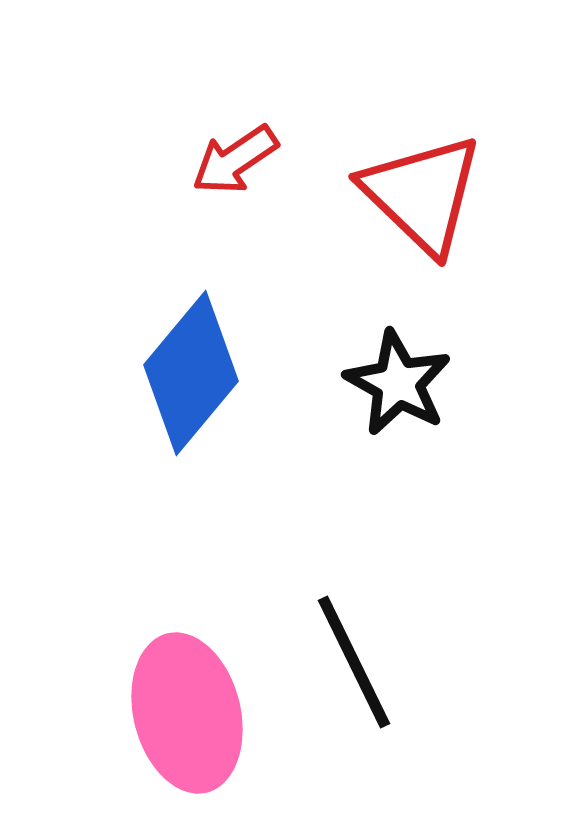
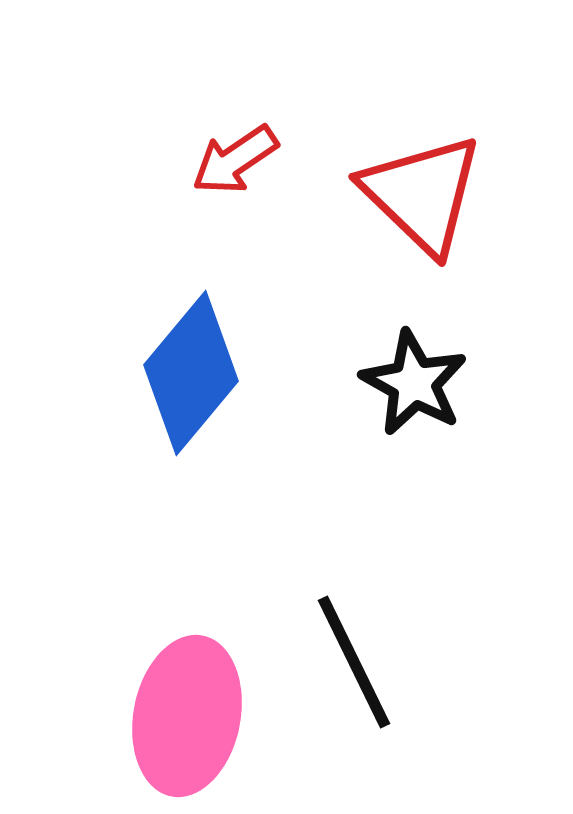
black star: moved 16 px right
pink ellipse: moved 3 px down; rotated 25 degrees clockwise
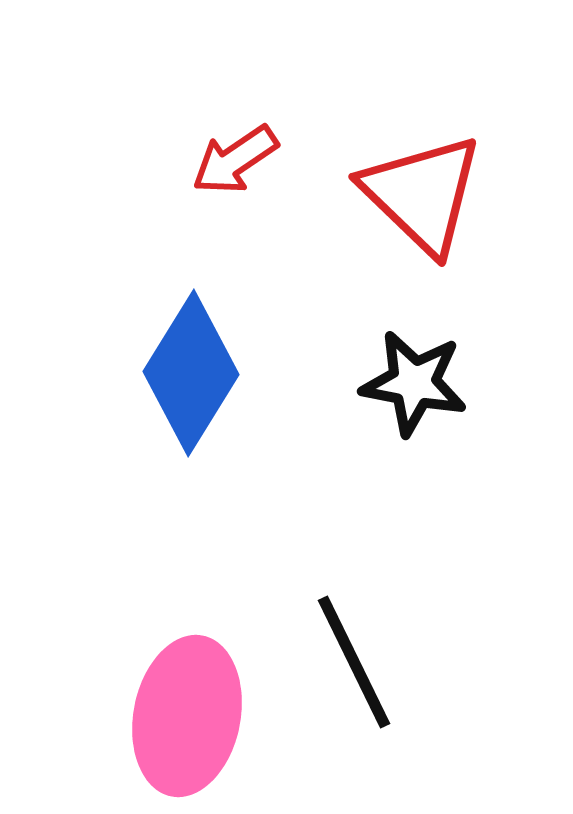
blue diamond: rotated 8 degrees counterclockwise
black star: rotated 18 degrees counterclockwise
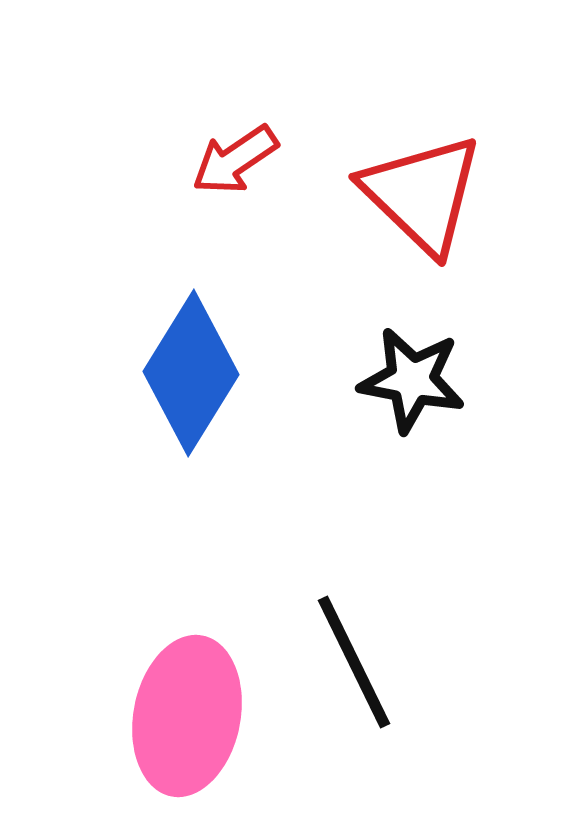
black star: moved 2 px left, 3 px up
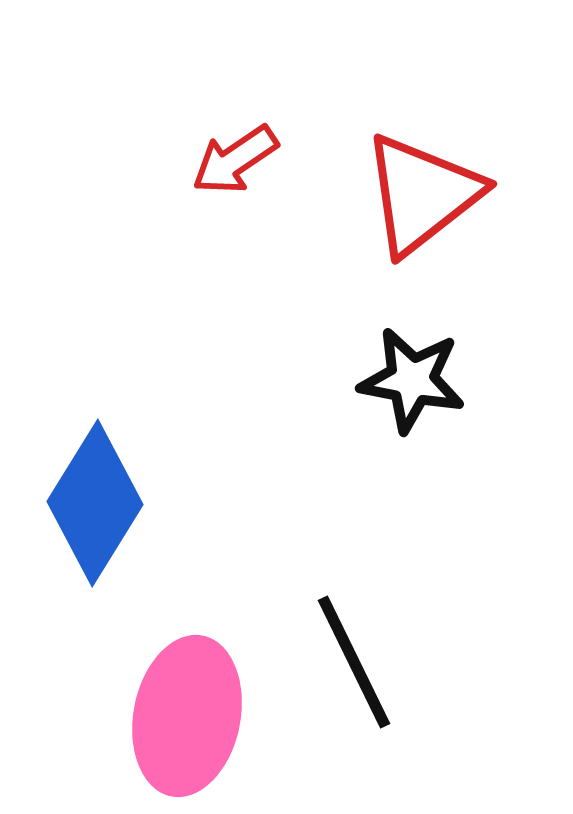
red triangle: rotated 38 degrees clockwise
blue diamond: moved 96 px left, 130 px down
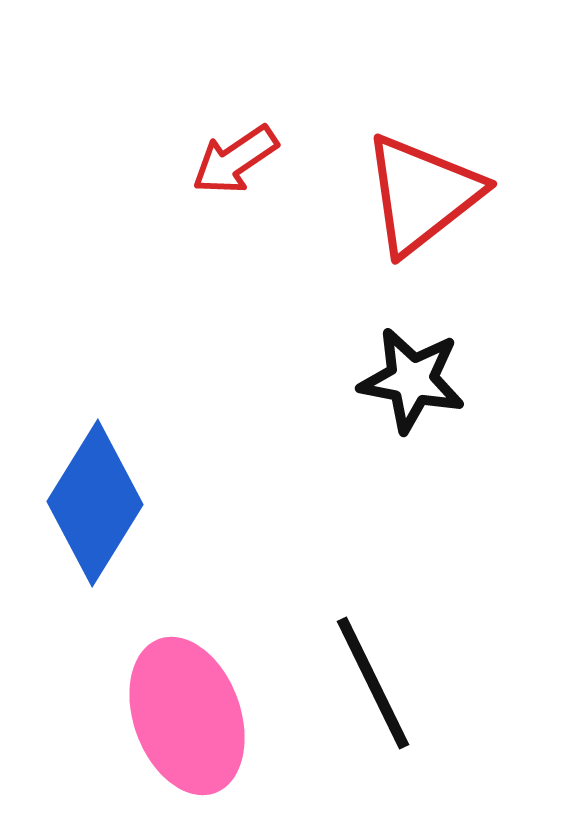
black line: moved 19 px right, 21 px down
pink ellipse: rotated 31 degrees counterclockwise
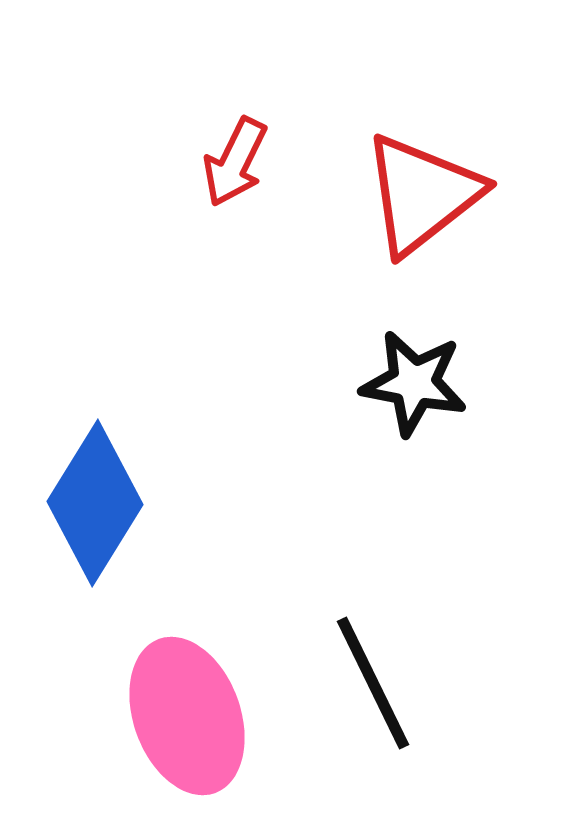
red arrow: moved 2 px down; rotated 30 degrees counterclockwise
black star: moved 2 px right, 3 px down
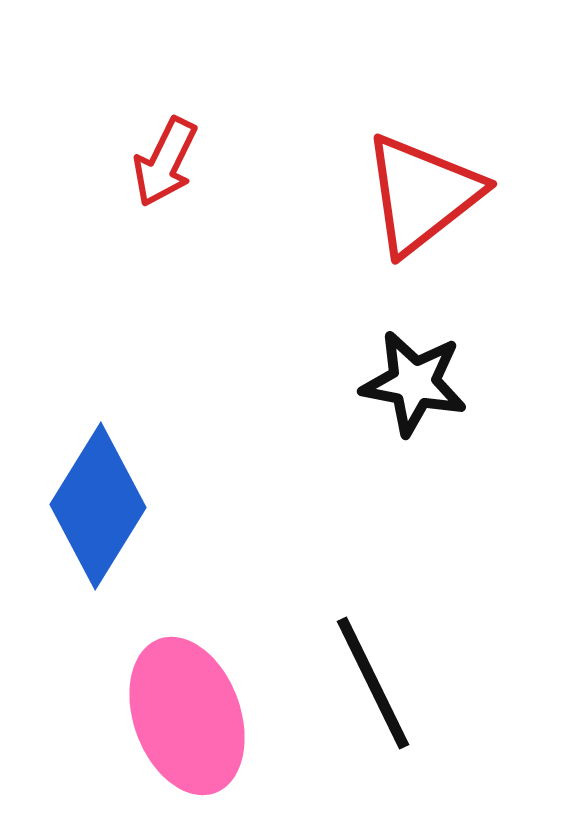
red arrow: moved 70 px left
blue diamond: moved 3 px right, 3 px down
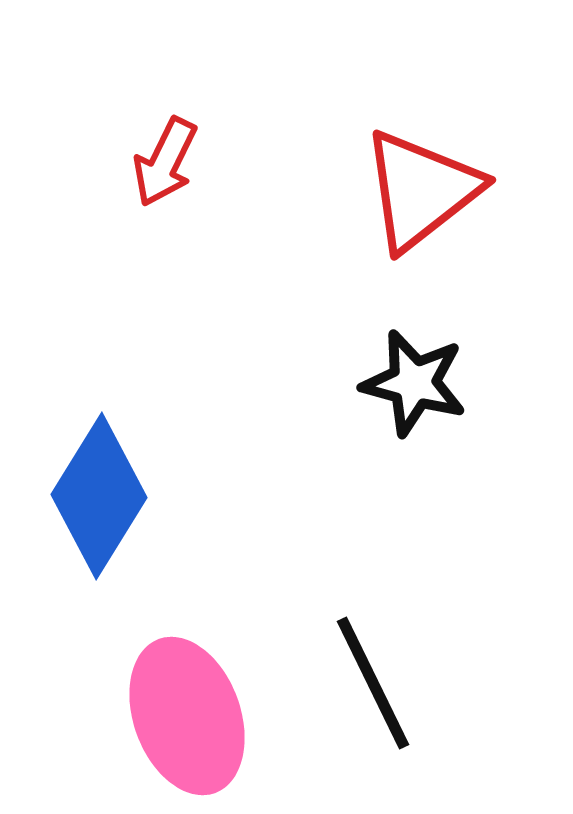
red triangle: moved 1 px left, 4 px up
black star: rotated 4 degrees clockwise
blue diamond: moved 1 px right, 10 px up
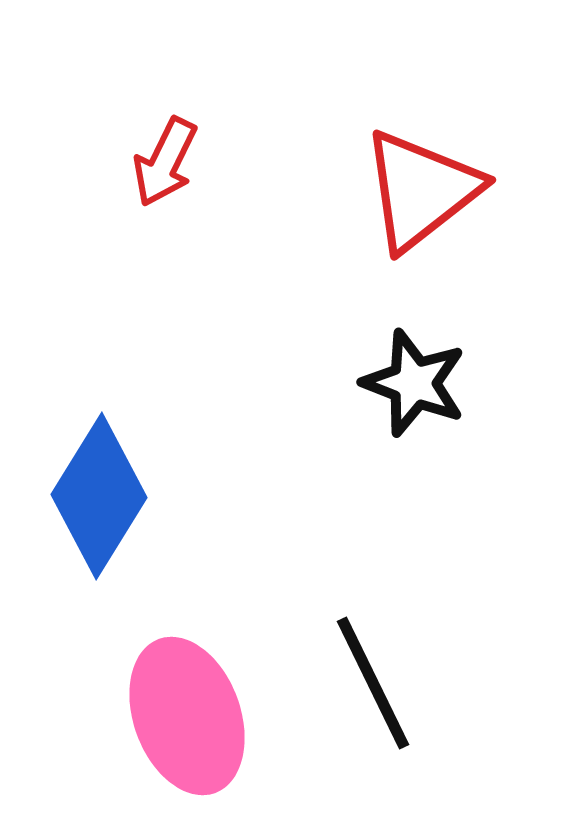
black star: rotated 6 degrees clockwise
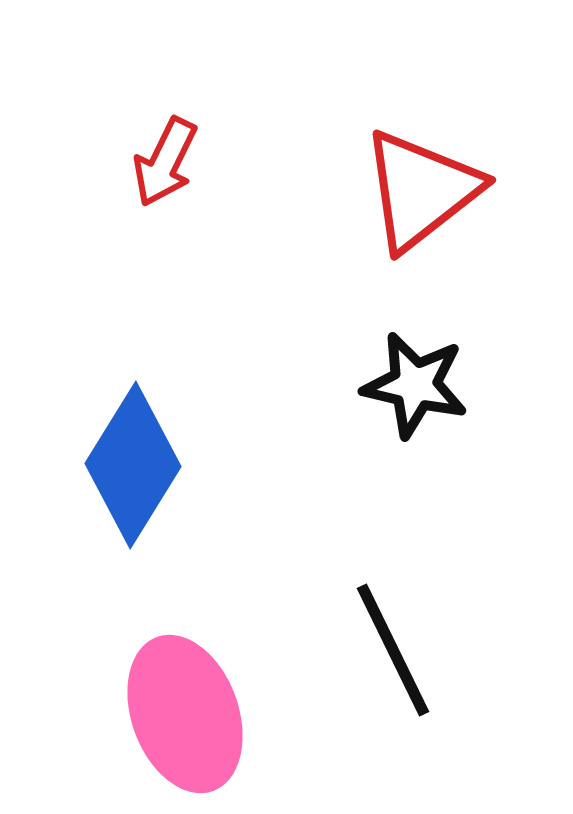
black star: moved 1 px right, 2 px down; rotated 8 degrees counterclockwise
blue diamond: moved 34 px right, 31 px up
black line: moved 20 px right, 33 px up
pink ellipse: moved 2 px left, 2 px up
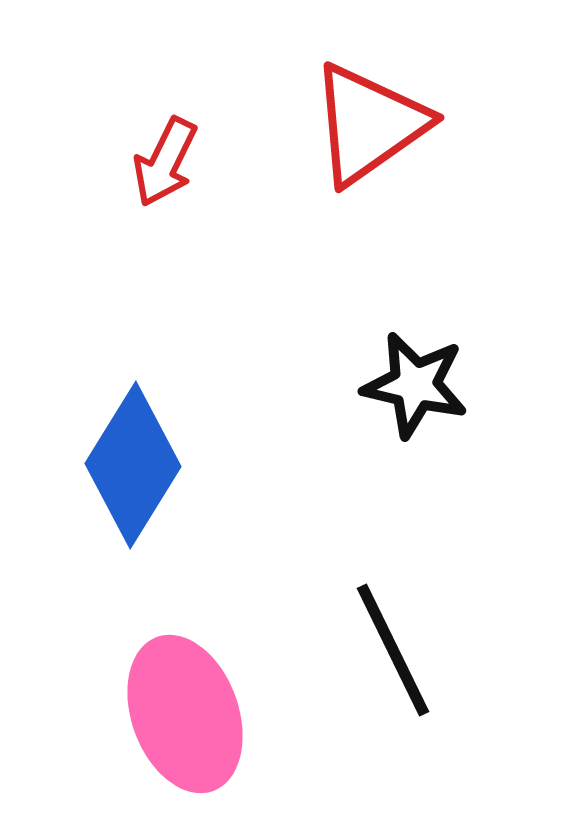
red triangle: moved 52 px left, 66 px up; rotated 3 degrees clockwise
